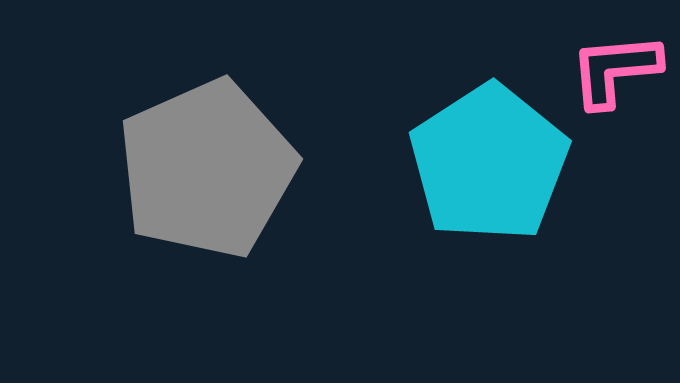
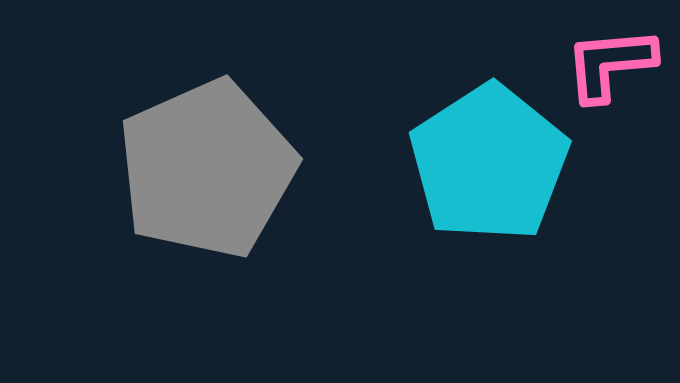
pink L-shape: moved 5 px left, 6 px up
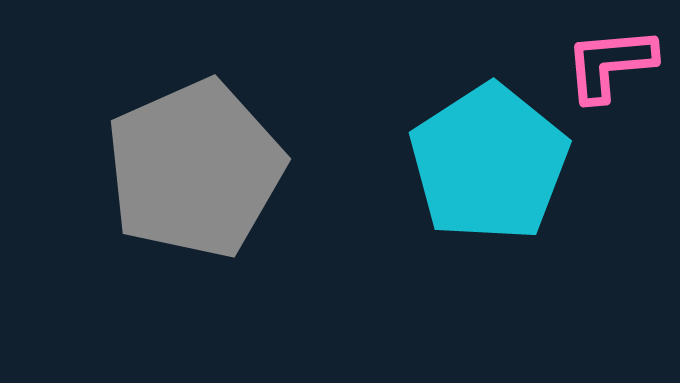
gray pentagon: moved 12 px left
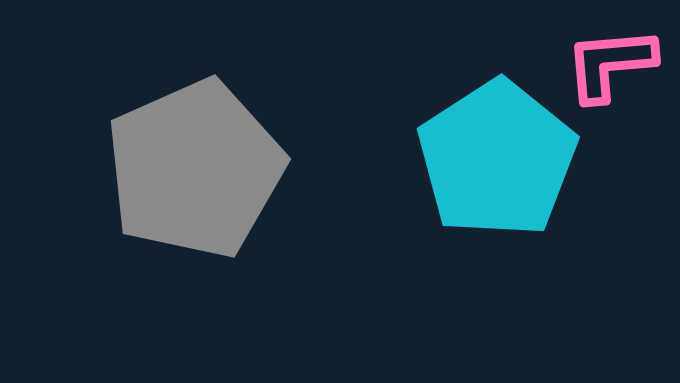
cyan pentagon: moved 8 px right, 4 px up
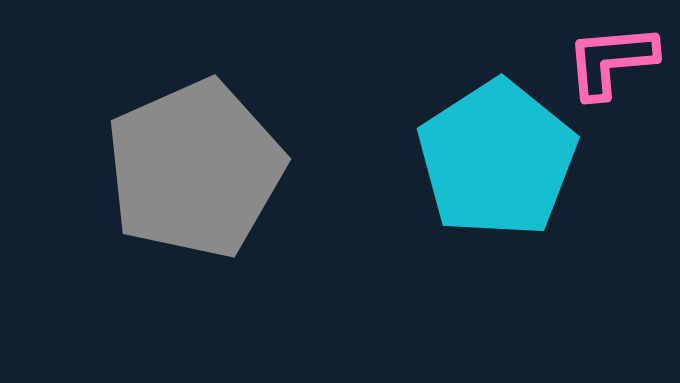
pink L-shape: moved 1 px right, 3 px up
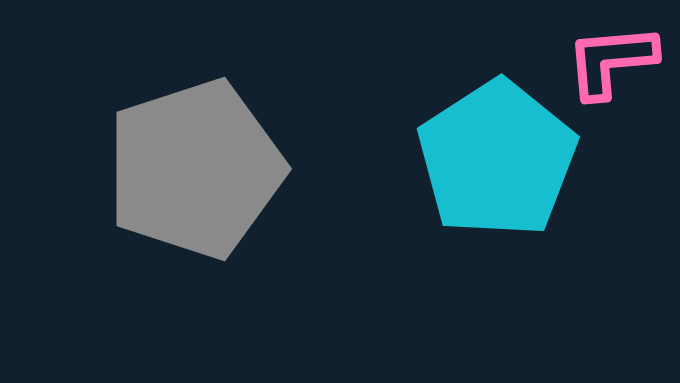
gray pentagon: rotated 6 degrees clockwise
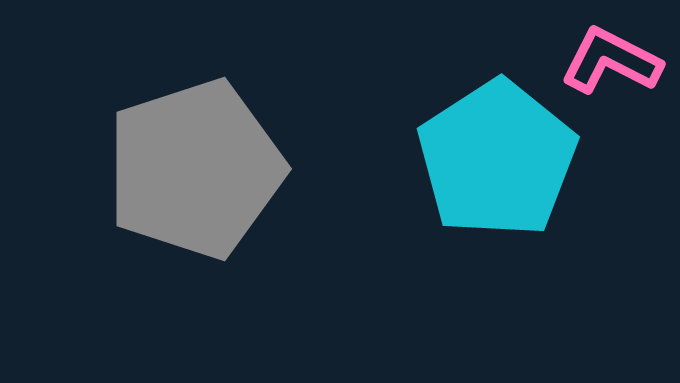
pink L-shape: rotated 32 degrees clockwise
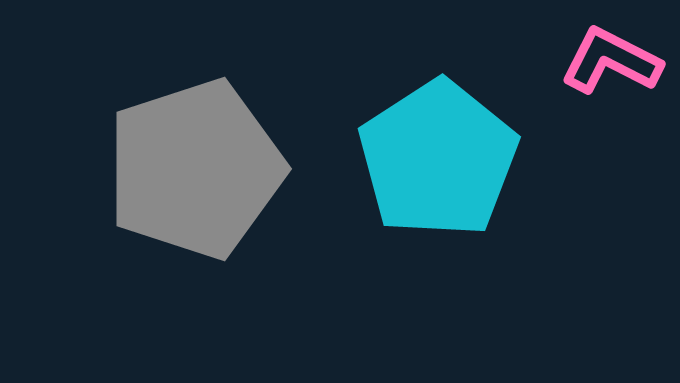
cyan pentagon: moved 59 px left
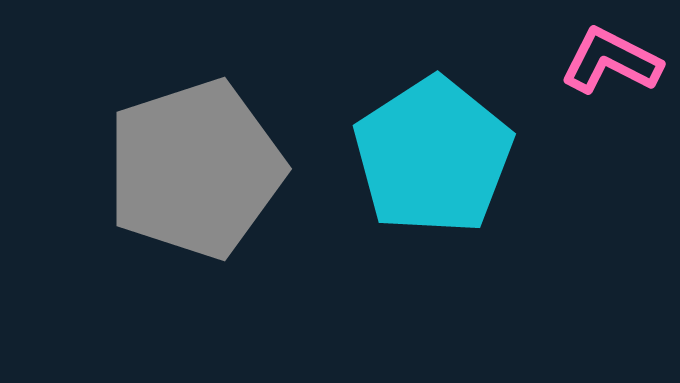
cyan pentagon: moved 5 px left, 3 px up
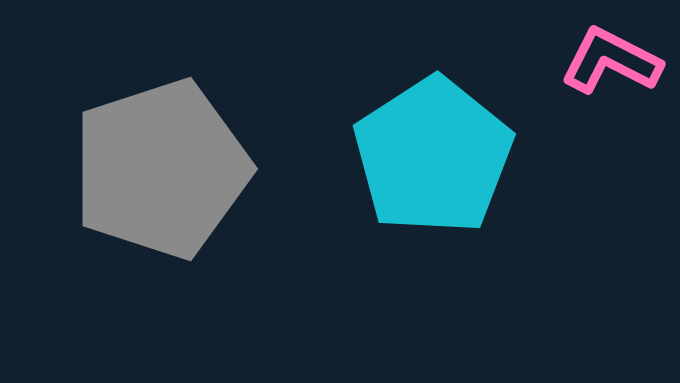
gray pentagon: moved 34 px left
